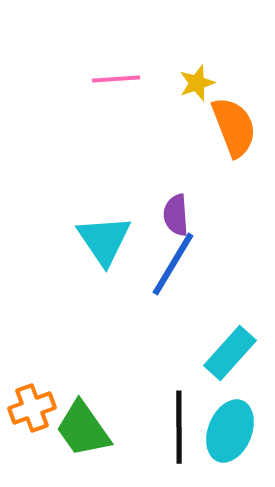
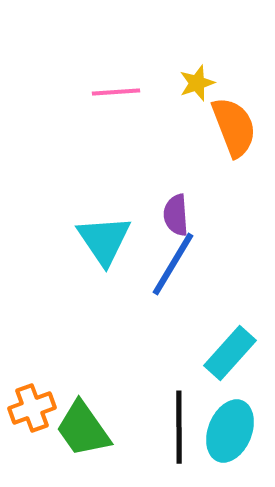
pink line: moved 13 px down
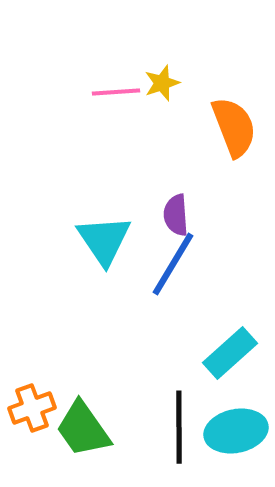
yellow star: moved 35 px left
cyan rectangle: rotated 6 degrees clockwise
cyan ellipse: moved 6 px right; rotated 56 degrees clockwise
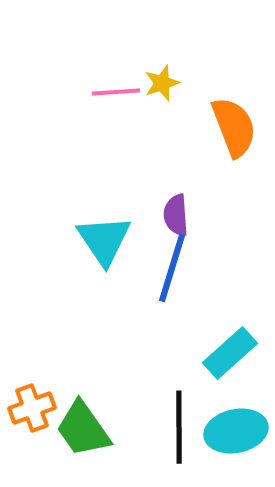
blue line: moved 1 px left, 4 px down; rotated 14 degrees counterclockwise
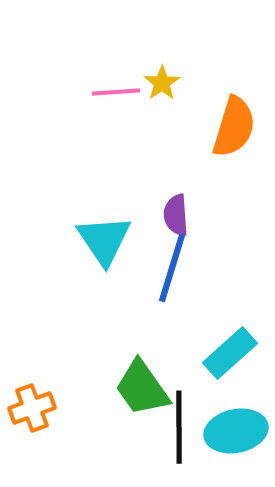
yellow star: rotated 15 degrees counterclockwise
orange semicircle: rotated 38 degrees clockwise
green trapezoid: moved 59 px right, 41 px up
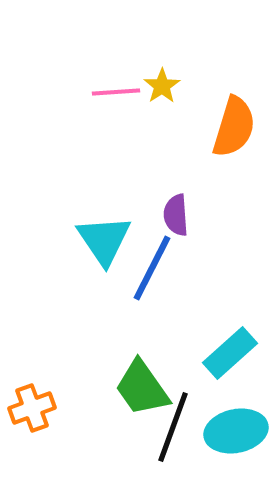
yellow star: moved 3 px down
blue line: moved 20 px left; rotated 10 degrees clockwise
black line: moved 6 px left; rotated 20 degrees clockwise
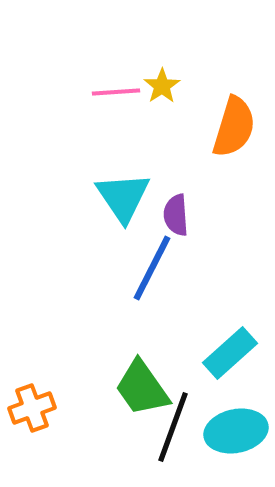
cyan triangle: moved 19 px right, 43 px up
